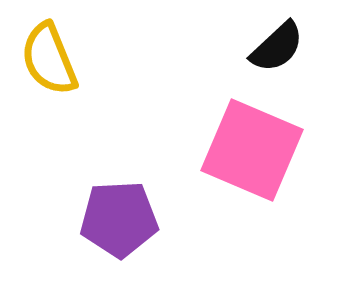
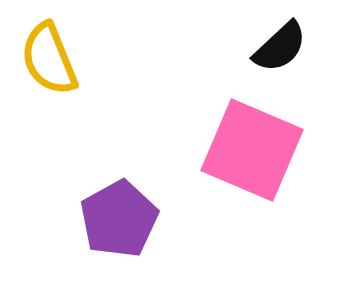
black semicircle: moved 3 px right
purple pentagon: rotated 26 degrees counterclockwise
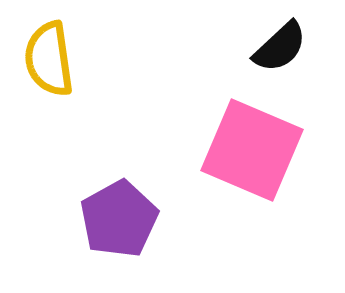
yellow semicircle: rotated 14 degrees clockwise
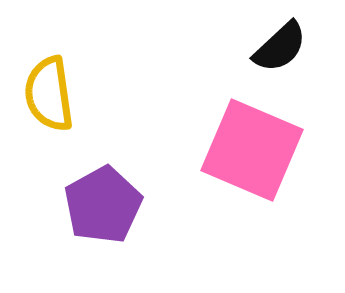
yellow semicircle: moved 35 px down
purple pentagon: moved 16 px left, 14 px up
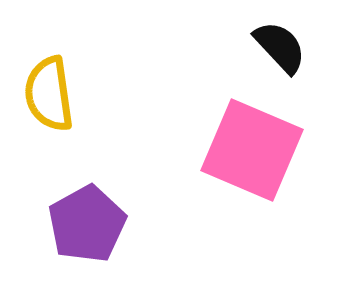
black semicircle: rotated 90 degrees counterclockwise
purple pentagon: moved 16 px left, 19 px down
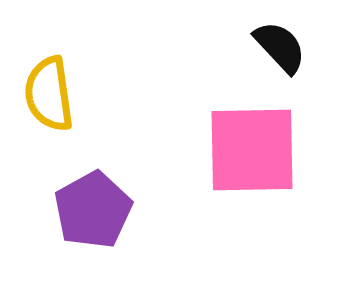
pink square: rotated 24 degrees counterclockwise
purple pentagon: moved 6 px right, 14 px up
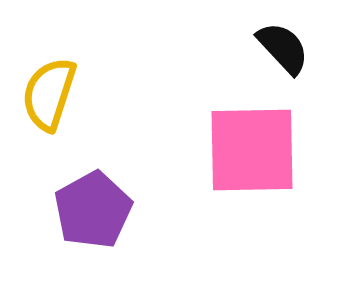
black semicircle: moved 3 px right, 1 px down
yellow semicircle: rotated 26 degrees clockwise
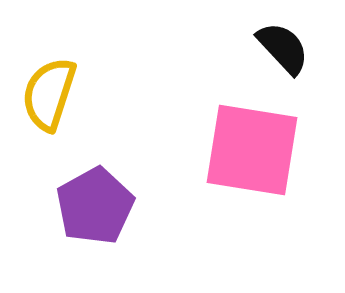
pink square: rotated 10 degrees clockwise
purple pentagon: moved 2 px right, 4 px up
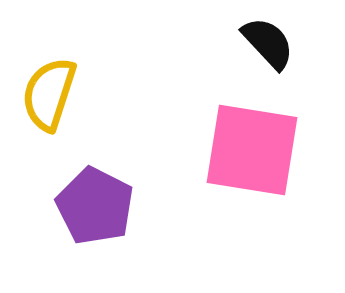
black semicircle: moved 15 px left, 5 px up
purple pentagon: rotated 16 degrees counterclockwise
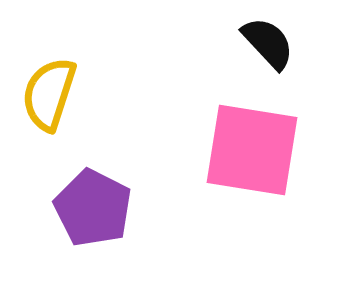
purple pentagon: moved 2 px left, 2 px down
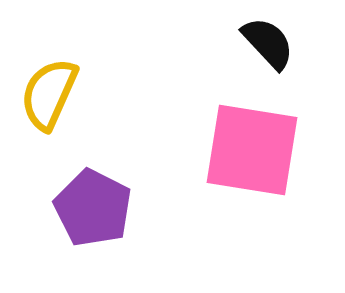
yellow semicircle: rotated 6 degrees clockwise
